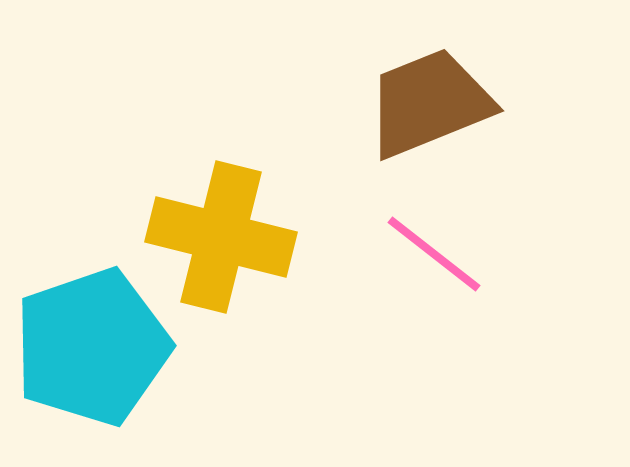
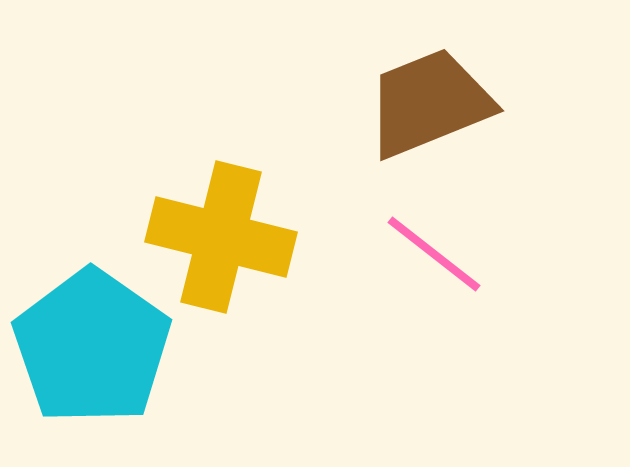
cyan pentagon: rotated 18 degrees counterclockwise
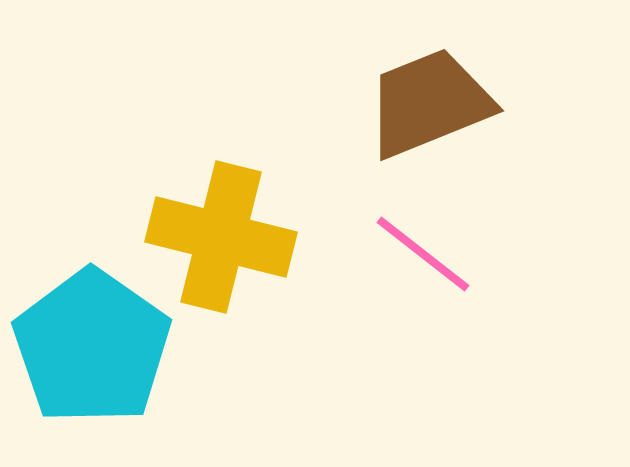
pink line: moved 11 px left
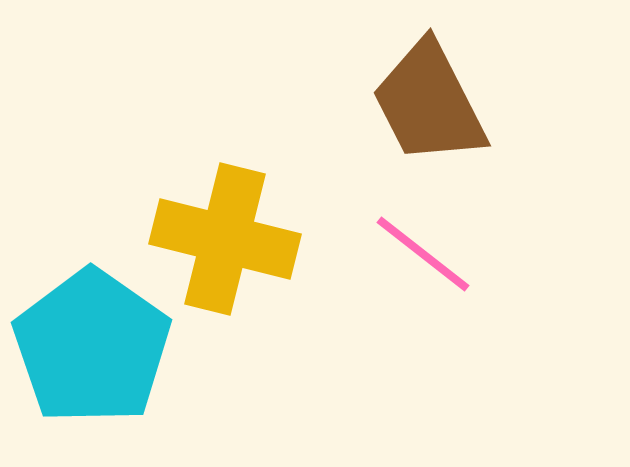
brown trapezoid: rotated 95 degrees counterclockwise
yellow cross: moved 4 px right, 2 px down
